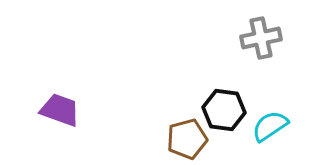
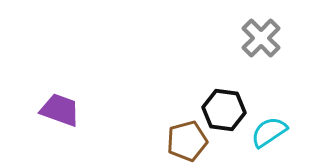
gray cross: rotated 33 degrees counterclockwise
cyan semicircle: moved 1 px left, 6 px down
brown pentagon: moved 2 px down
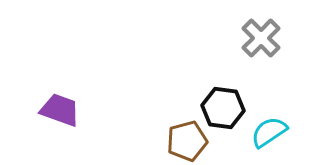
black hexagon: moved 1 px left, 2 px up
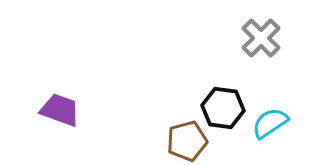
cyan semicircle: moved 1 px right, 9 px up
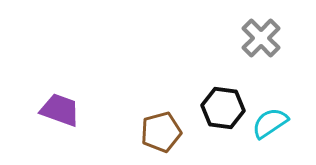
brown pentagon: moved 26 px left, 9 px up
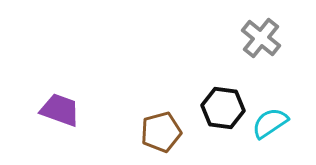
gray cross: rotated 6 degrees counterclockwise
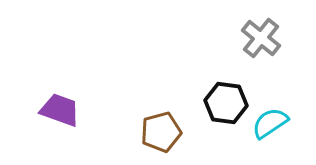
black hexagon: moved 3 px right, 5 px up
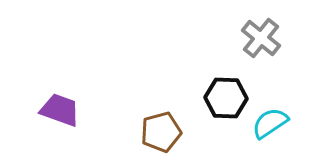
black hexagon: moved 5 px up; rotated 6 degrees counterclockwise
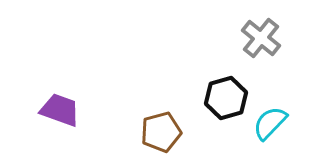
black hexagon: rotated 18 degrees counterclockwise
cyan semicircle: rotated 12 degrees counterclockwise
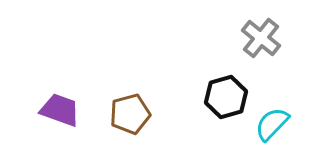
black hexagon: moved 1 px up
cyan semicircle: moved 2 px right, 1 px down
brown pentagon: moved 31 px left, 18 px up
